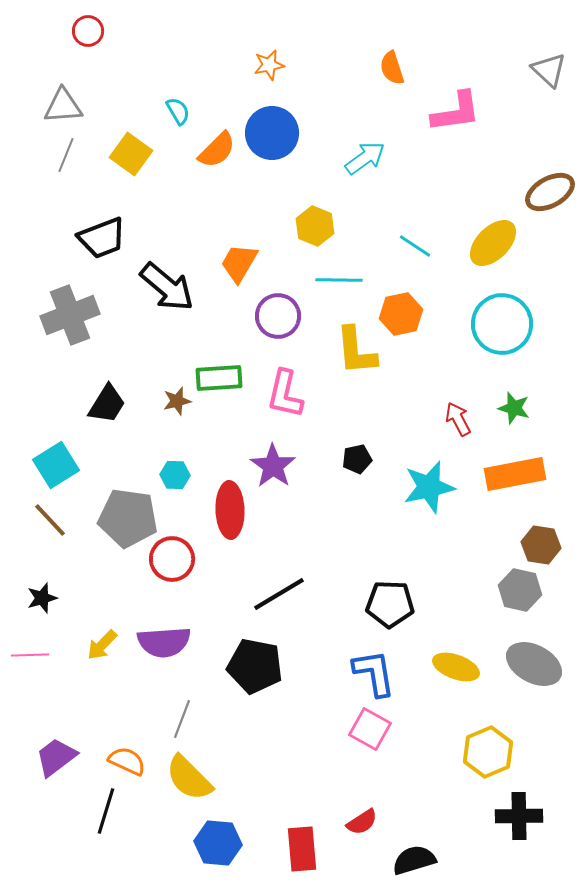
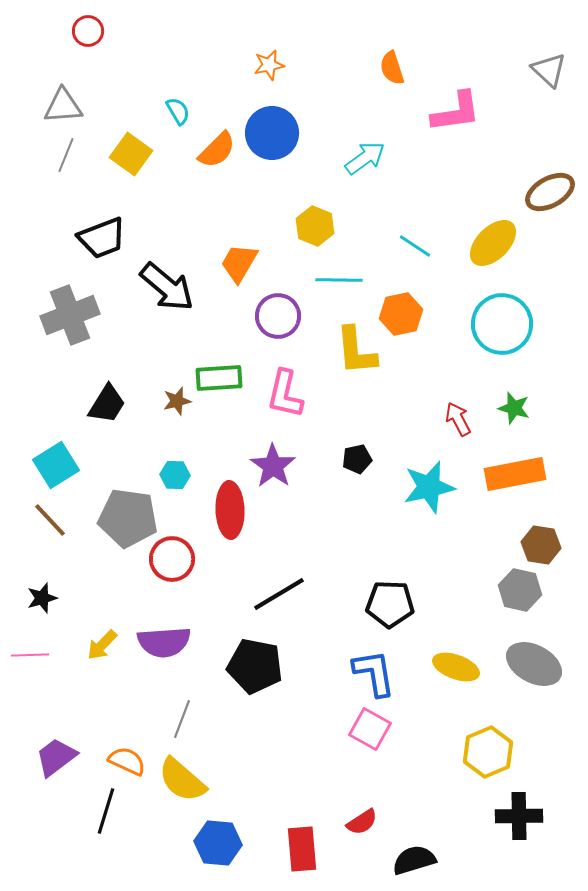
yellow semicircle at (189, 778): moved 7 px left, 2 px down; rotated 4 degrees counterclockwise
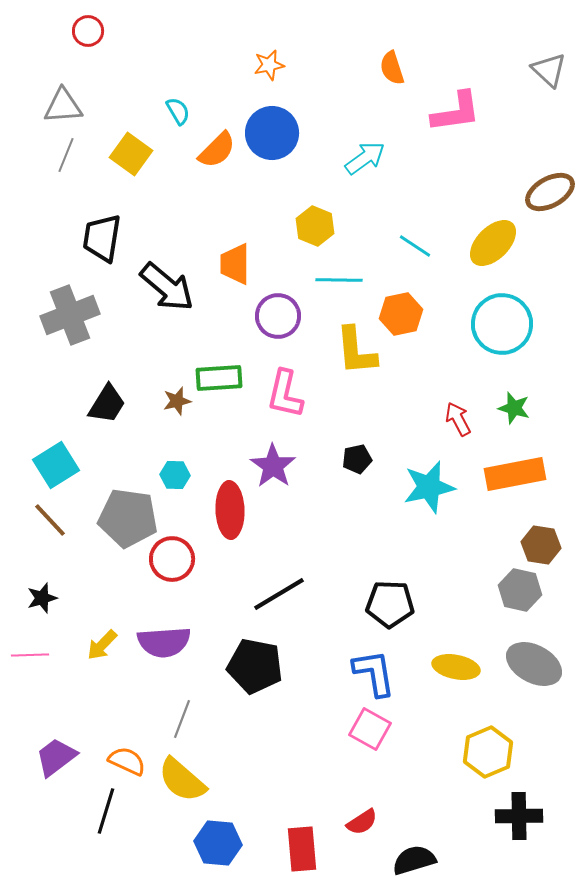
black trapezoid at (102, 238): rotated 120 degrees clockwise
orange trapezoid at (239, 263): moved 4 px left, 1 px down; rotated 30 degrees counterclockwise
yellow ellipse at (456, 667): rotated 9 degrees counterclockwise
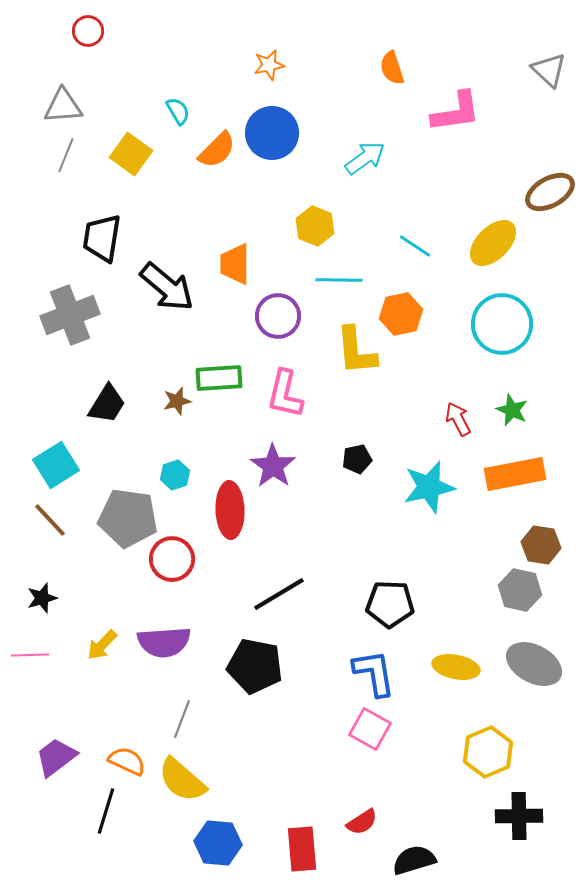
green star at (514, 408): moved 2 px left, 2 px down; rotated 8 degrees clockwise
cyan hexagon at (175, 475): rotated 20 degrees counterclockwise
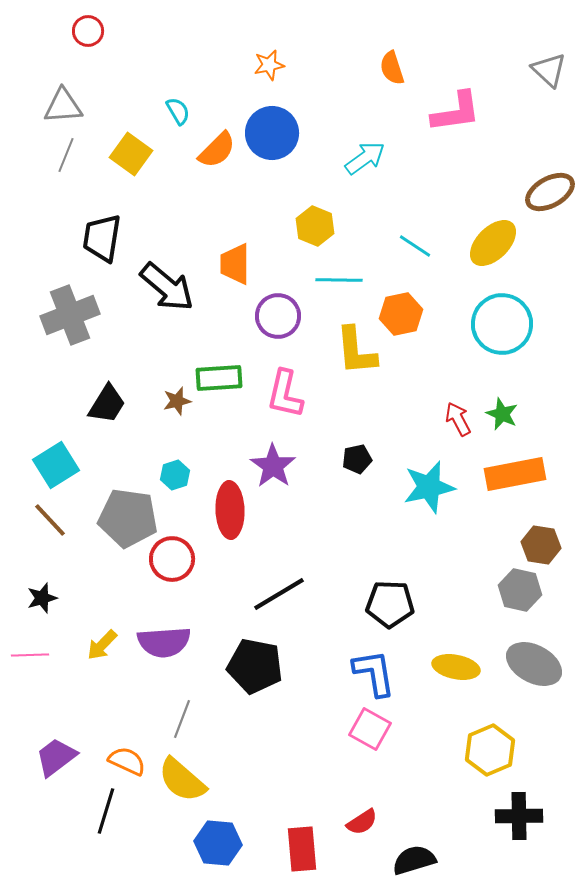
green star at (512, 410): moved 10 px left, 4 px down
yellow hexagon at (488, 752): moved 2 px right, 2 px up
